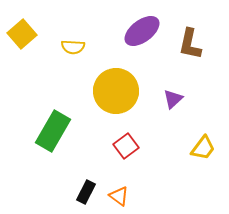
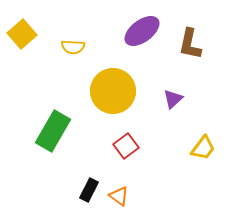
yellow circle: moved 3 px left
black rectangle: moved 3 px right, 2 px up
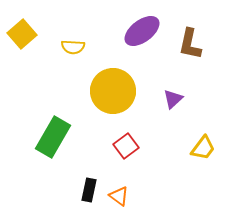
green rectangle: moved 6 px down
black rectangle: rotated 15 degrees counterclockwise
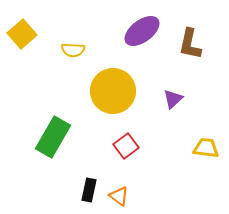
yellow semicircle: moved 3 px down
yellow trapezoid: moved 3 px right; rotated 120 degrees counterclockwise
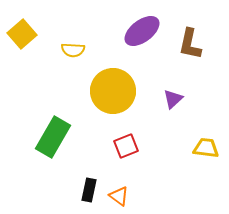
red square: rotated 15 degrees clockwise
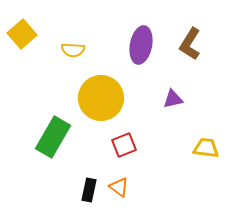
purple ellipse: moved 1 px left, 14 px down; rotated 42 degrees counterclockwise
brown L-shape: rotated 20 degrees clockwise
yellow circle: moved 12 px left, 7 px down
purple triangle: rotated 30 degrees clockwise
red square: moved 2 px left, 1 px up
orange triangle: moved 9 px up
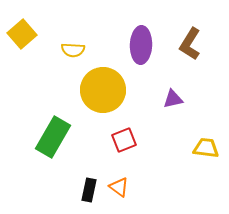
purple ellipse: rotated 9 degrees counterclockwise
yellow circle: moved 2 px right, 8 px up
red square: moved 5 px up
